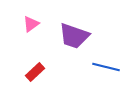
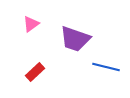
purple trapezoid: moved 1 px right, 3 px down
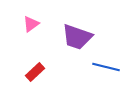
purple trapezoid: moved 2 px right, 2 px up
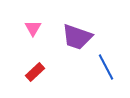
pink triangle: moved 2 px right, 4 px down; rotated 24 degrees counterclockwise
blue line: rotated 48 degrees clockwise
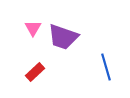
purple trapezoid: moved 14 px left
blue line: rotated 12 degrees clockwise
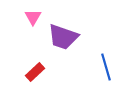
pink triangle: moved 11 px up
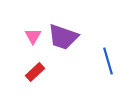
pink triangle: moved 19 px down
blue line: moved 2 px right, 6 px up
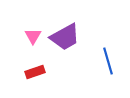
purple trapezoid: moved 2 px right; rotated 48 degrees counterclockwise
red rectangle: rotated 24 degrees clockwise
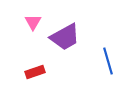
pink triangle: moved 14 px up
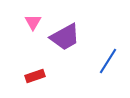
blue line: rotated 48 degrees clockwise
red rectangle: moved 4 px down
